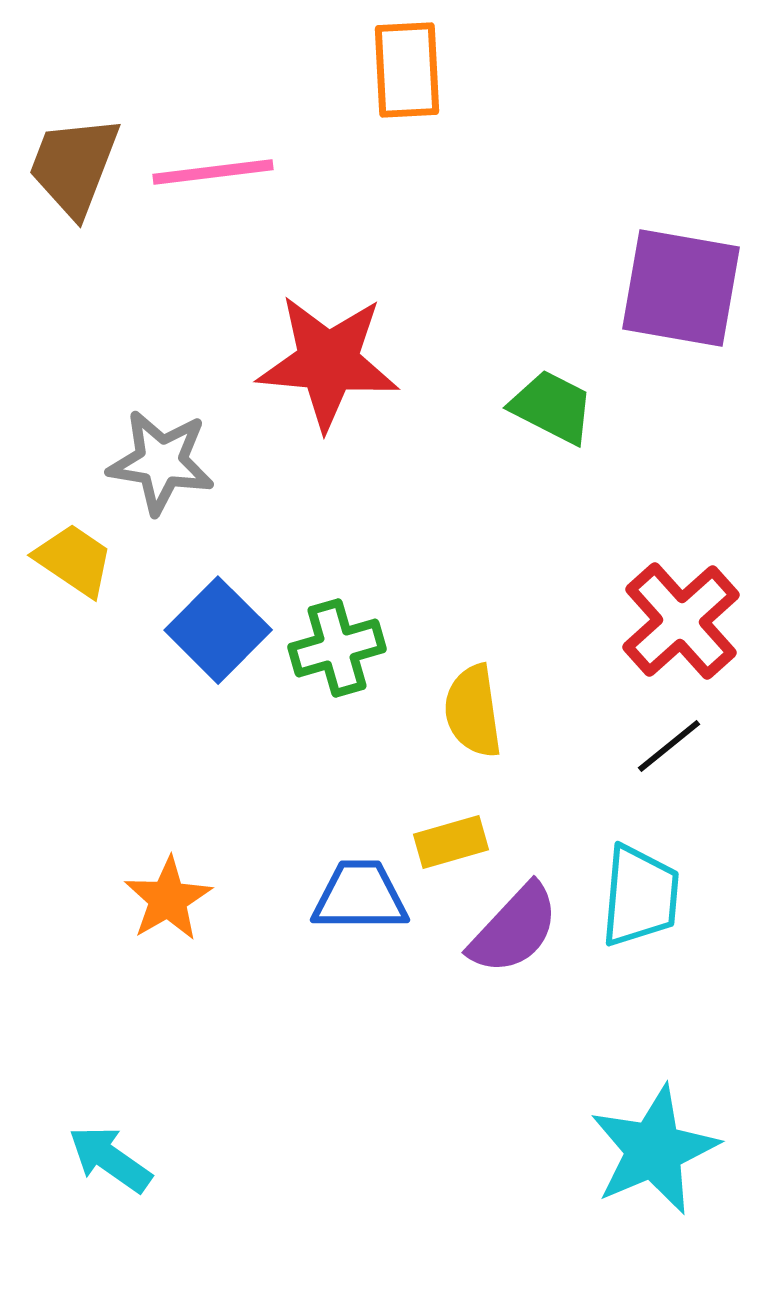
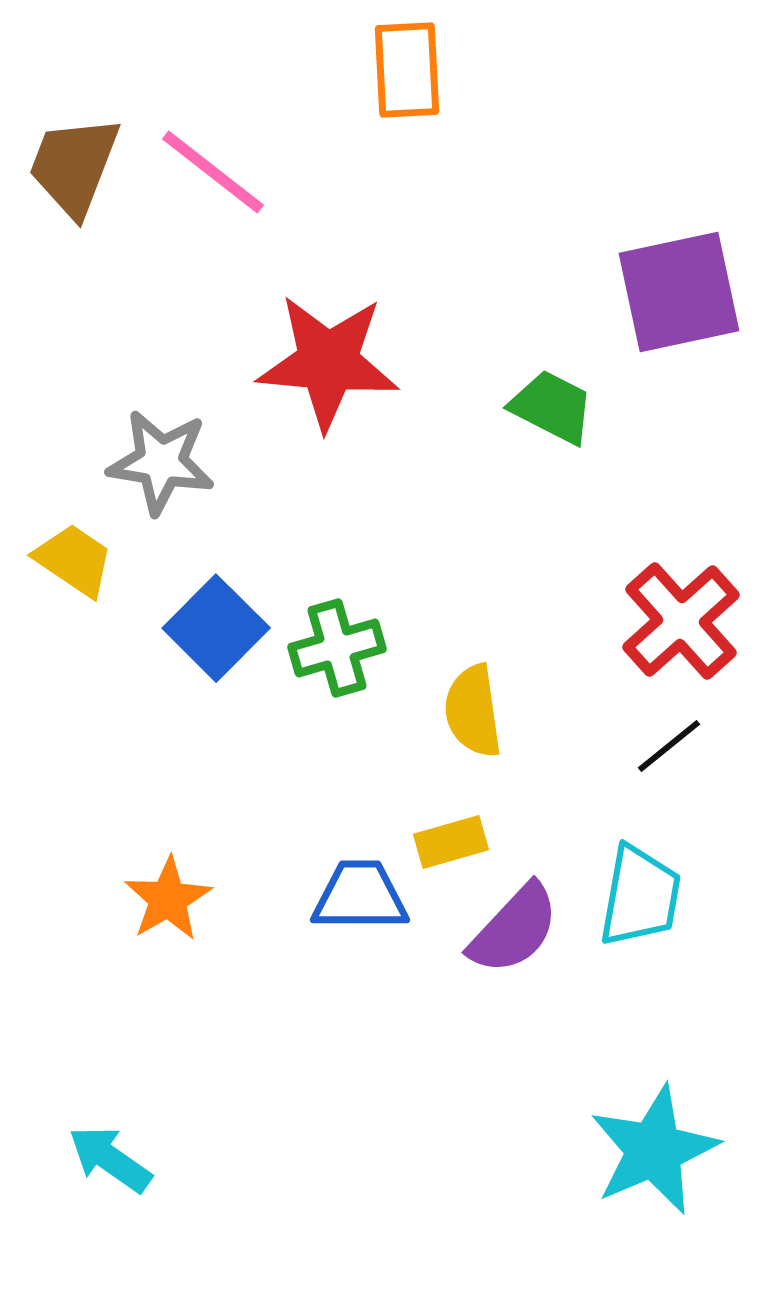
pink line: rotated 45 degrees clockwise
purple square: moved 2 px left, 4 px down; rotated 22 degrees counterclockwise
blue square: moved 2 px left, 2 px up
cyan trapezoid: rotated 5 degrees clockwise
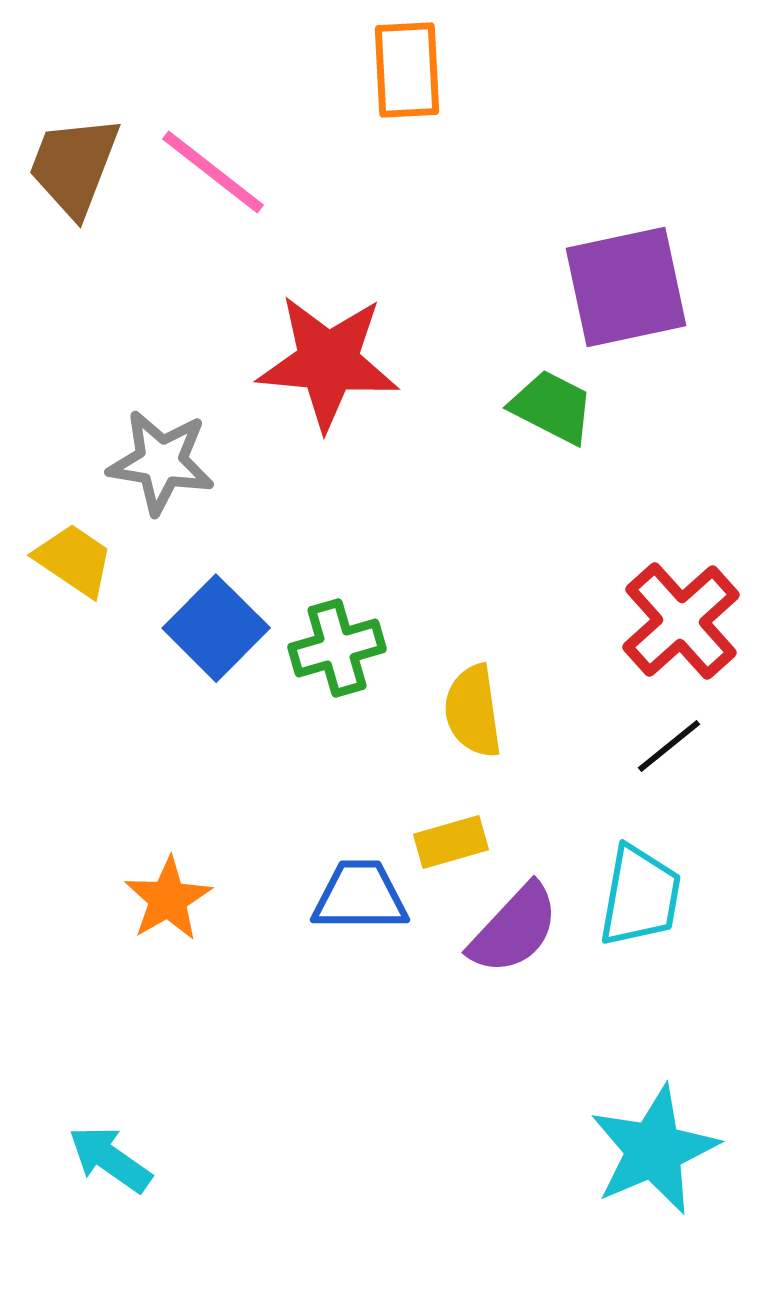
purple square: moved 53 px left, 5 px up
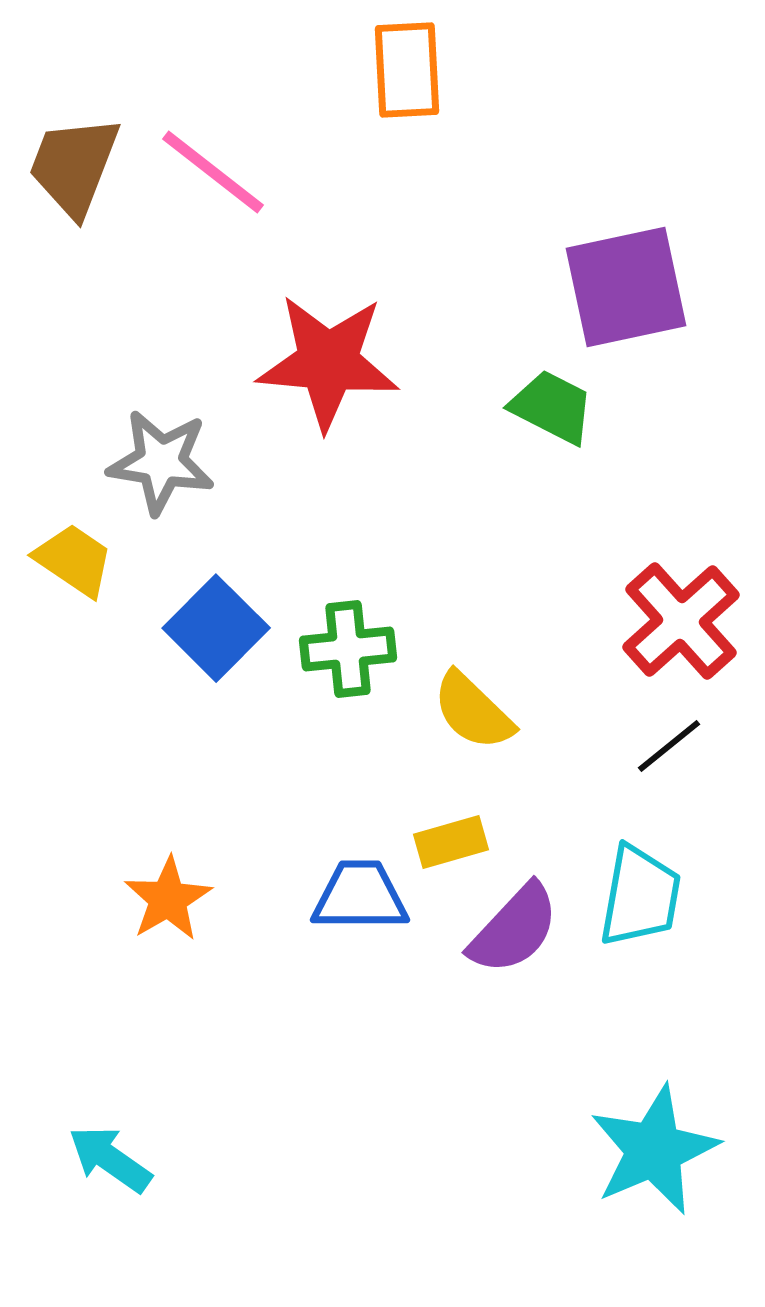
green cross: moved 11 px right, 1 px down; rotated 10 degrees clockwise
yellow semicircle: rotated 38 degrees counterclockwise
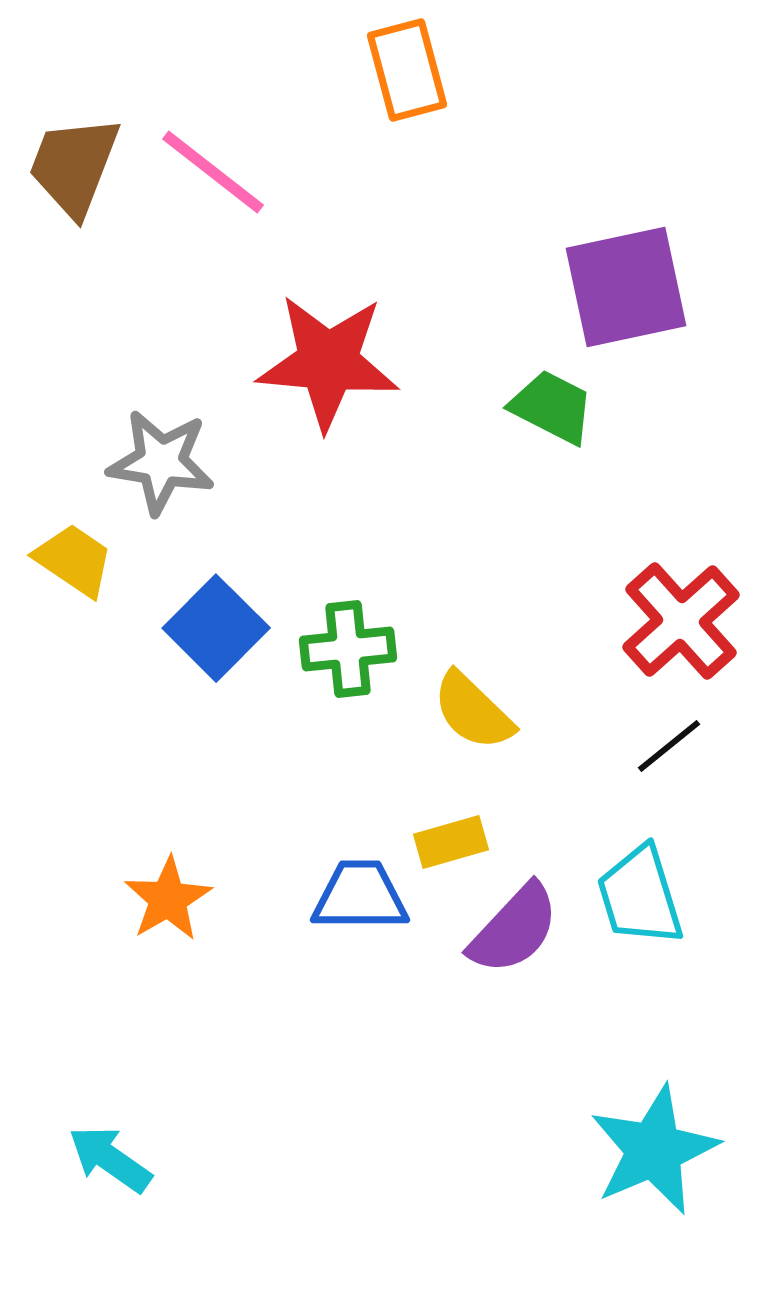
orange rectangle: rotated 12 degrees counterclockwise
cyan trapezoid: rotated 153 degrees clockwise
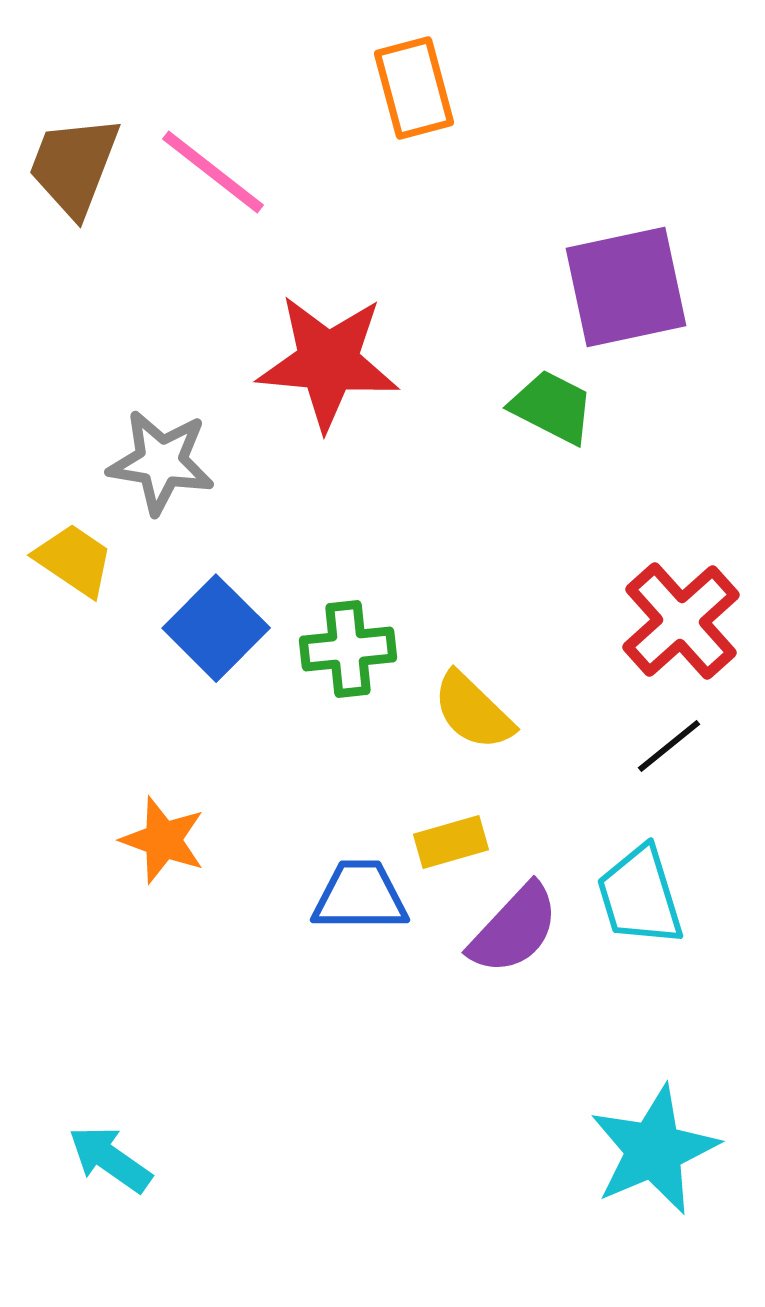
orange rectangle: moved 7 px right, 18 px down
orange star: moved 5 px left, 59 px up; rotated 22 degrees counterclockwise
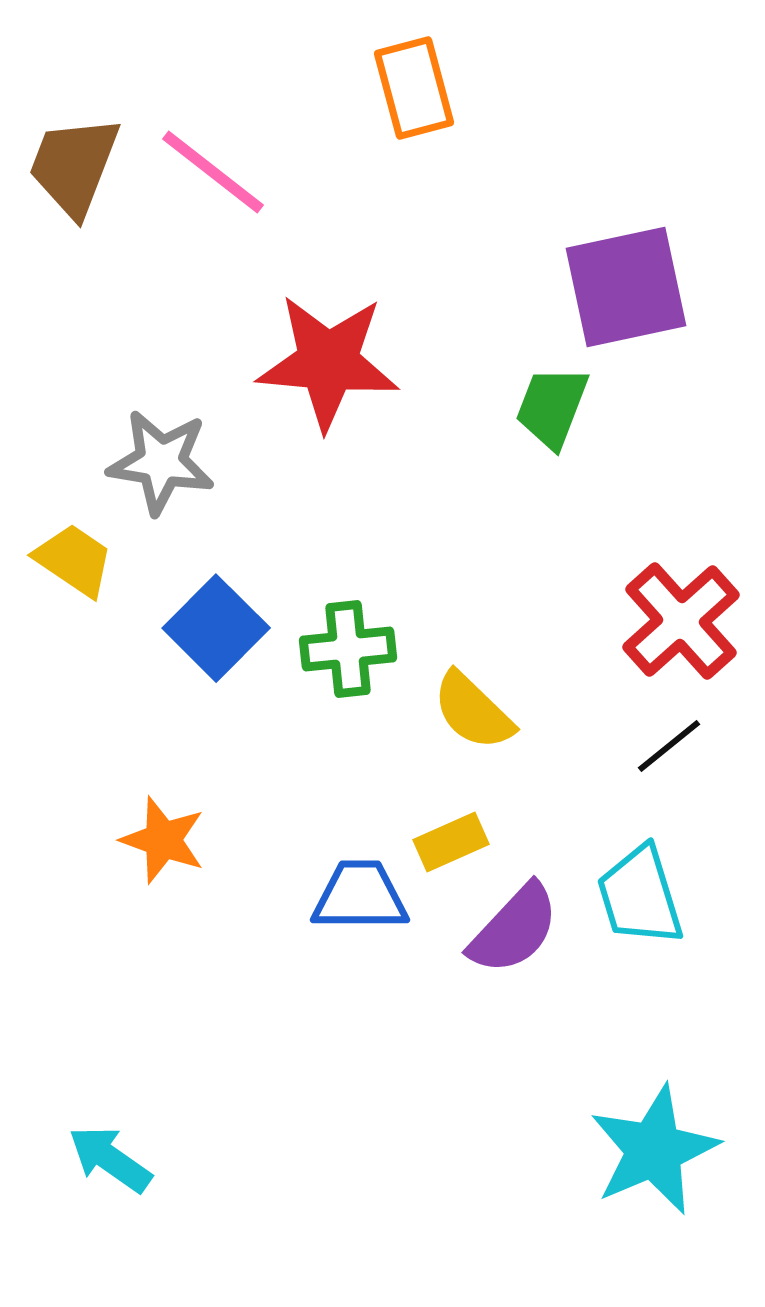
green trapezoid: rotated 96 degrees counterclockwise
yellow rectangle: rotated 8 degrees counterclockwise
